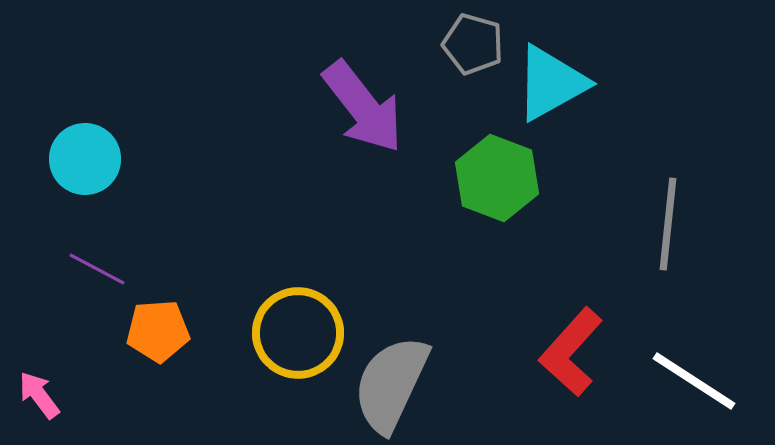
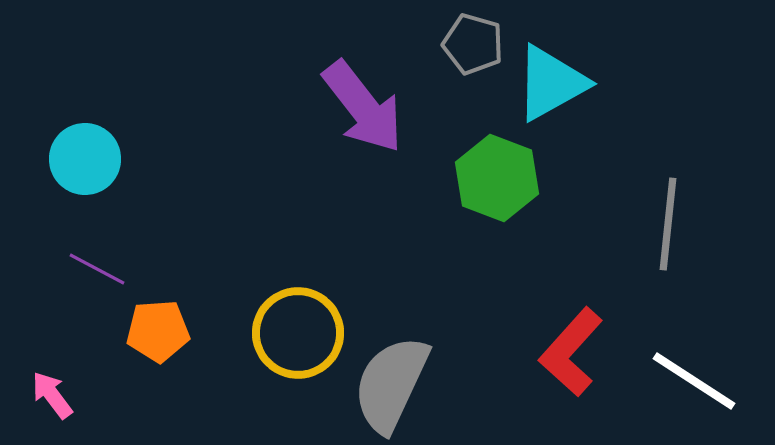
pink arrow: moved 13 px right
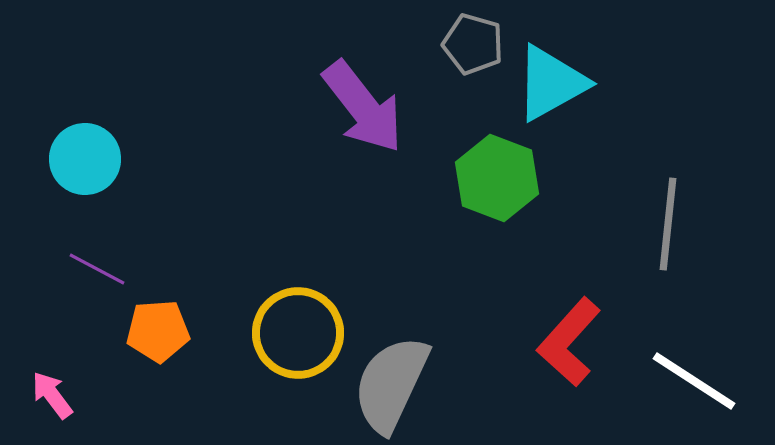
red L-shape: moved 2 px left, 10 px up
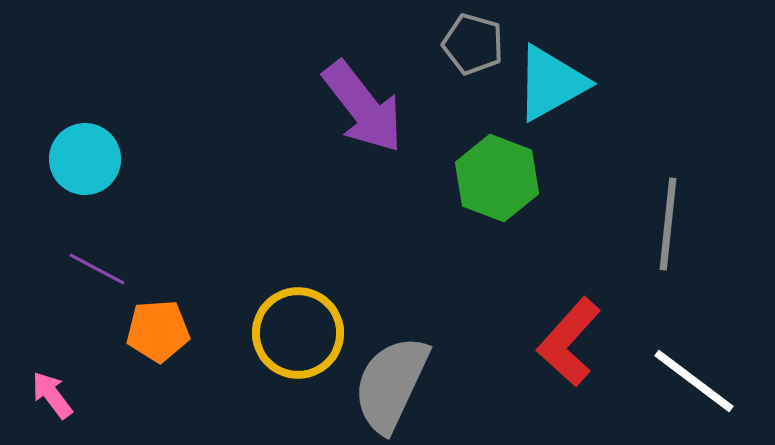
white line: rotated 4 degrees clockwise
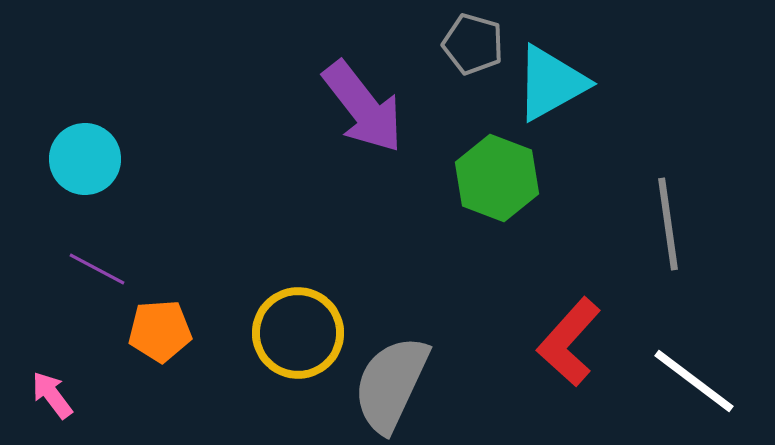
gray line: rotated 14 degrees counterclockwise
orange pentagon: moved 2 px right
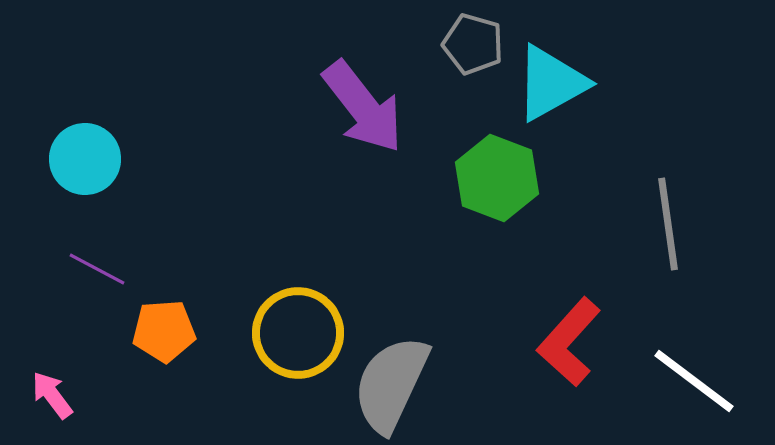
orange pentagon: moved 4 px right
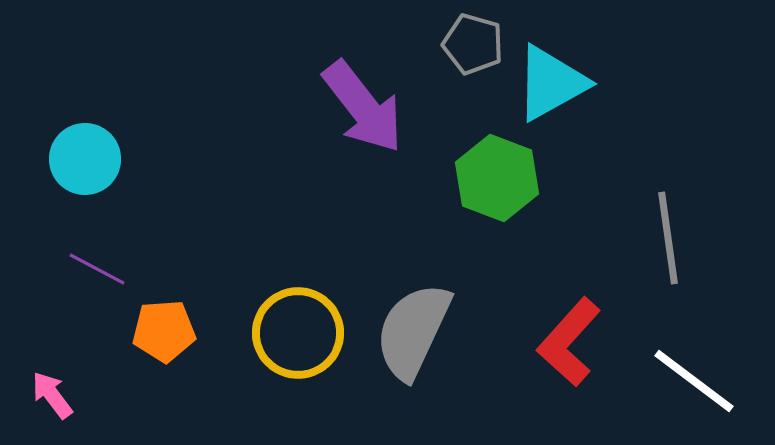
gray line: moved 14 px down
gray semicircle: moved 22 px right, 53 px up
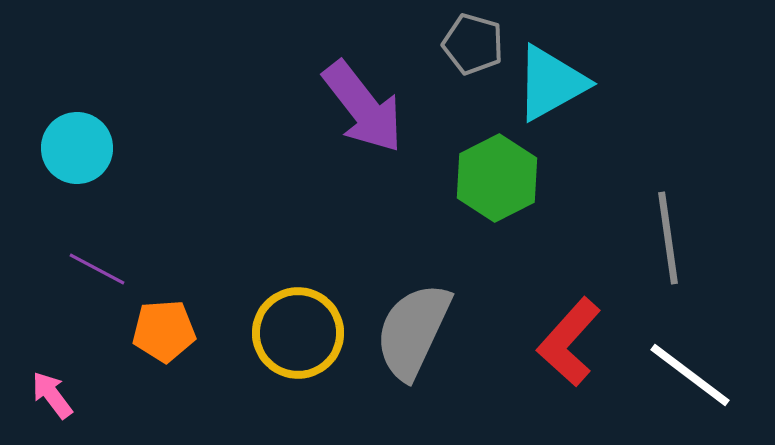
cyan circle: moved 8 px left, 11 px up
green hexagon: rotated 12 degrees clockwise
white line: moved 4 px left, 6 px up
